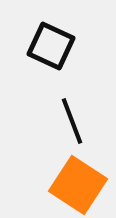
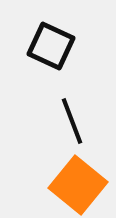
orange square: rotated 6 degrees clockwise
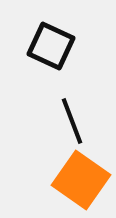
orange square: moved 3 px right, 5 px up; rotated 4 degrees counterclockwise
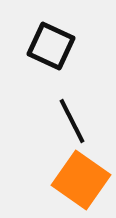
black line: rotated 6 degrees counterclockwise
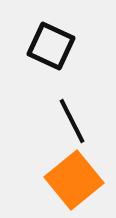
orange square: moved 7 px left; rotated 16 degrees clockwise
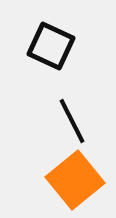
orange square: moved 1 px right
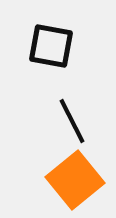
black square: rotated 15 degrees counterclockwise
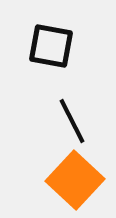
orange square: rotated 8 degrees counterclockwise
